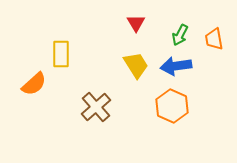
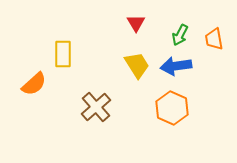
yellow rectangle: moved 2 px right
yellow trapezoid: moved 1 px right
orange hexagon: moved 2 px down
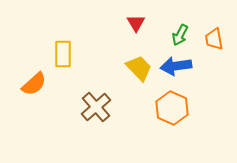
yellow trapezoid: moved 2 px right, 3 px down; rotated 12 degrees counterclockwise
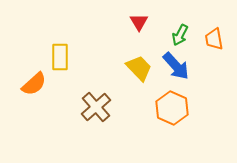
red triangle: moved 3 px right, 1 px up
yellow rectangle: moved 3 px left, 3 px down
blue arrow: rotated 124 degrees counterclockwise
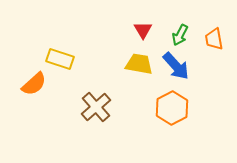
red triangle: moved 4 px right, 8 px down
yellow rectangle: moved 2 px down; rotated 72 degrees counterclockwise
yellow trapezoid: moved 4 px up; rotated 36 degrees counterclockwise
orange hexagon: rotated 8 degrees clockwise
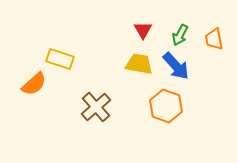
orange hexagon: moved 6 px left, 2 px up; rotated 12 degrees counterclockwise
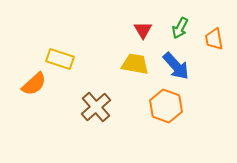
green arrow: moved 7 px up
yellow trapezoid: moved 4 px left
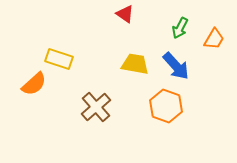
red triangle: moved 18 px left, 16 px up; rotated 24 degrees counterclockwise
orange trapezoid: rotated 140 degrees counterclockwise
yellow rectangle: moved 1 px left
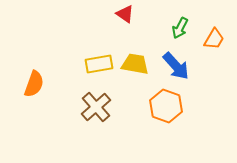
yellow rectangle: moved 40 px right, 5 px down; rotated 28 degrees counterclockwise
orange semicircle: rotated 28 degrees counterclockwise
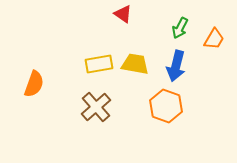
red triangle: moved 2 px left
blue arrow: rotated 56 degrees clockwise
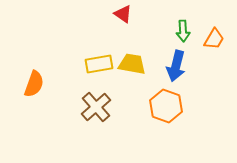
green arrow: moved 3 px right, 3 px down; rotated 30 degrees counterclockwise
yellow trapezoid: moved 3 px left
